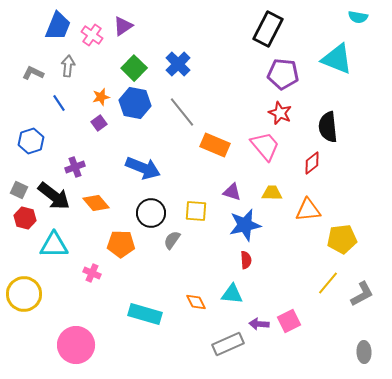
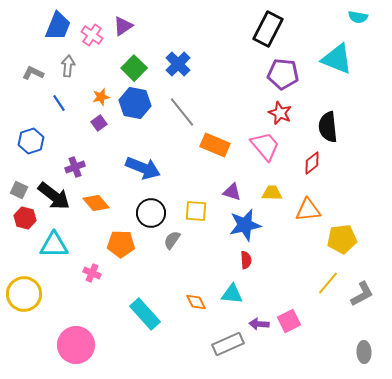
cyan rectangle at (145, 314): rotated 32 degrees clockwise
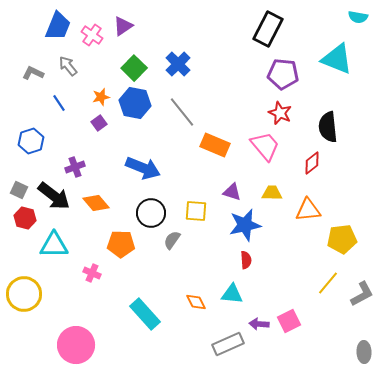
gray arrow at (68, 66): rotated 45 degrees counterclockwise
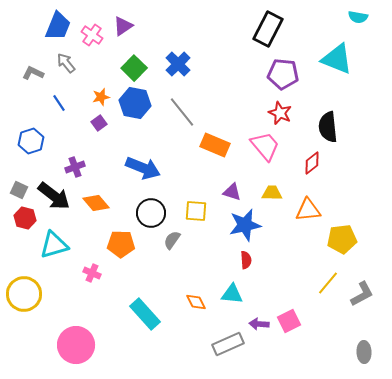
gray arrow at (68, 66): moved 2 px left, 3 px up
cyan triangle at (54, 245): rotated 16 degrees counterclockwise
